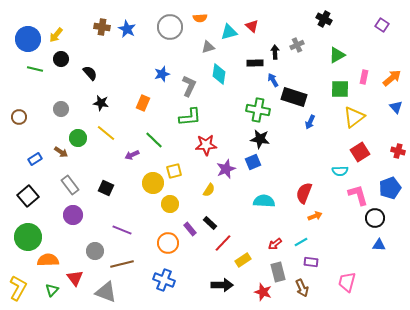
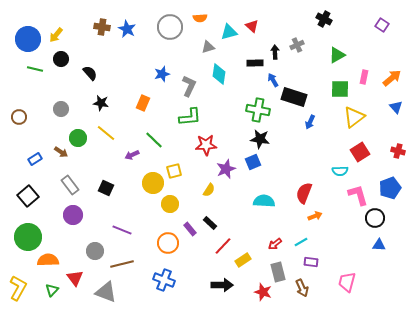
red line at (223, 243): moved 3 px down
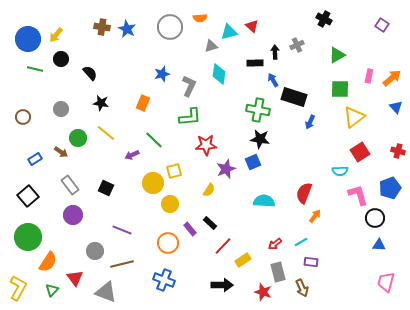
gray triangle at (208, 47): moved 3 px right, 1 px up
pink rectangle at (364, 77): moved 5 px right, 1 px up
brown circle at (19, 117): moved 4 px right
orange arrow at (315, 216): rotated 32 degrees counterclockwise
orange semicircle at (48, 260): moved 2 px down; rotated 125 degrees clockwise
pink trapezoid at (347, 282): moved 39 px right
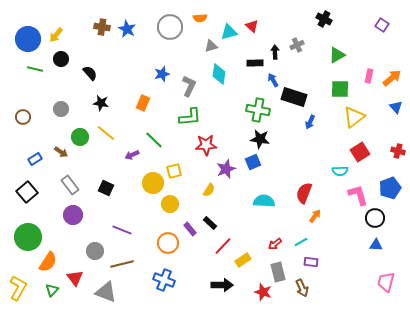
green circle at (78, 138): moved 2 px right, 1 px up
black square at (28, 196): moved 1 px left, 4 px up
blue triangle at (379, 245): moved 3 px left
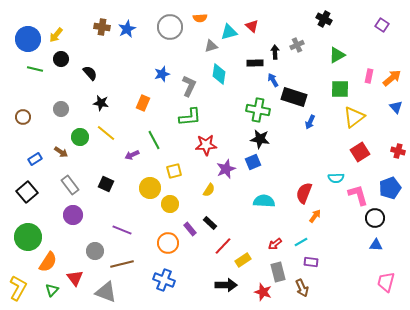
blue star at (127, 29): rotated 18 degrees clockwise
green line at (154, 140): rotated 18 degrees clockwise
cyan semicircle at (340, 171): moved 4 px left, 7 px down
yellow circle at (153, 183): moved 3 px left, 5 px down
black square at (106, 188): moved 4 px up
black arrow at (222, 285): moved 4 px right
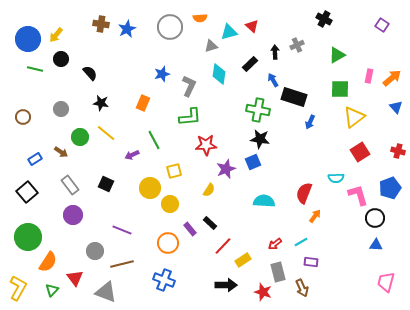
brown cross at (102, 27): moved 1 px left, 3 px up
black rectangle at (255, 63): moved 5 px left, 1 px down; rotated 42 degrees counterclockwise
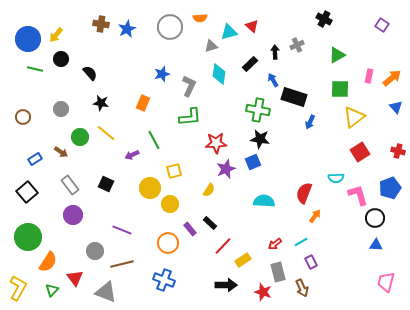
red star at (206, 145): moved 10 px right, 2 px up
purple rectangle at (311, 262): rotated 56 degrees clockwise
